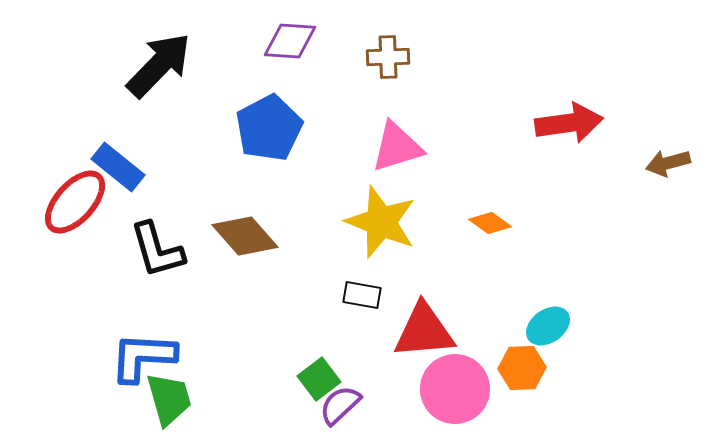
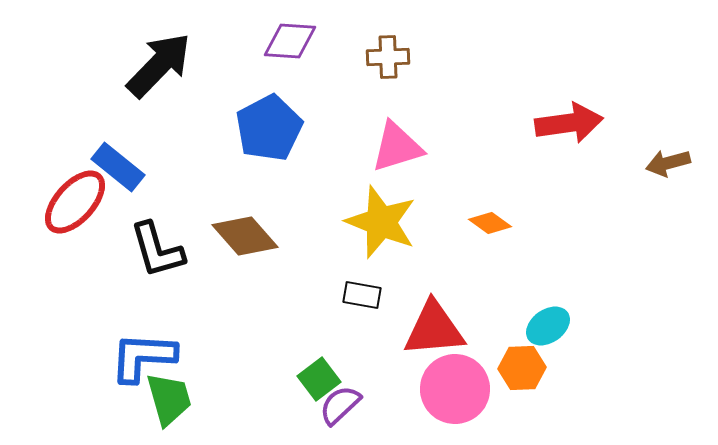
red triangle: moved 10 px right, 2 px up
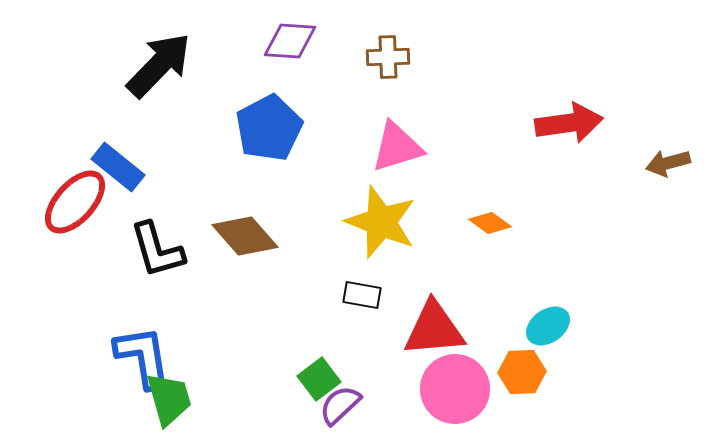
blue L-shape: rotated 78 degrees clockwise
orange hexagon: moved 4 px down
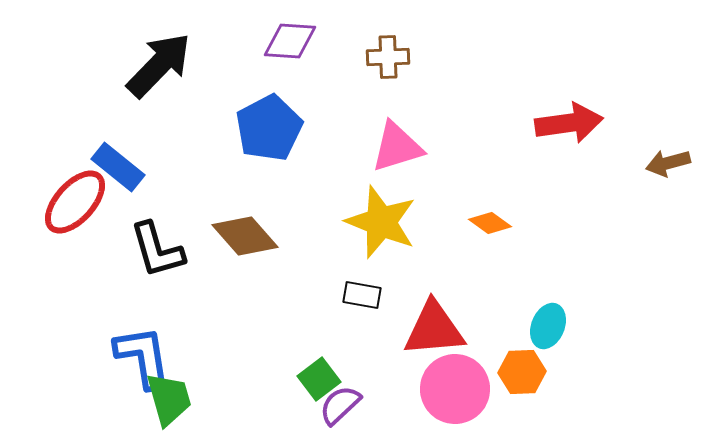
cyan ellipse: rotated 33 degrees counterclockwise
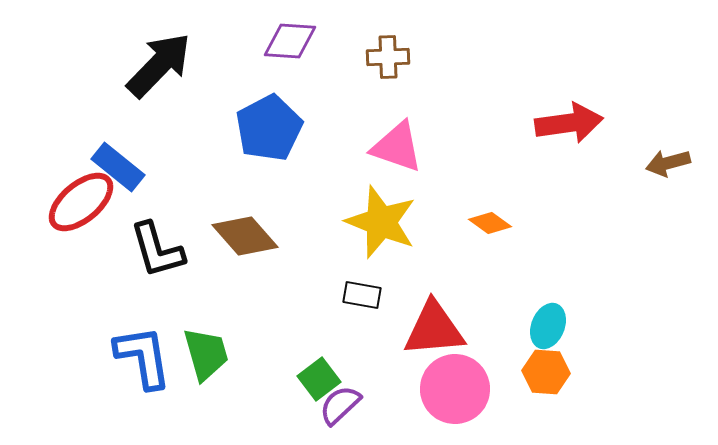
pink triangle: rotated 36 degrees clockwise
red ellipse: moved 6 px right; rotated 8 degrees clockwise
orange hexagon: moved 24 px right; rotated 6 degrees clockwise
green trapezoid: moved 37 px right, 45 px up
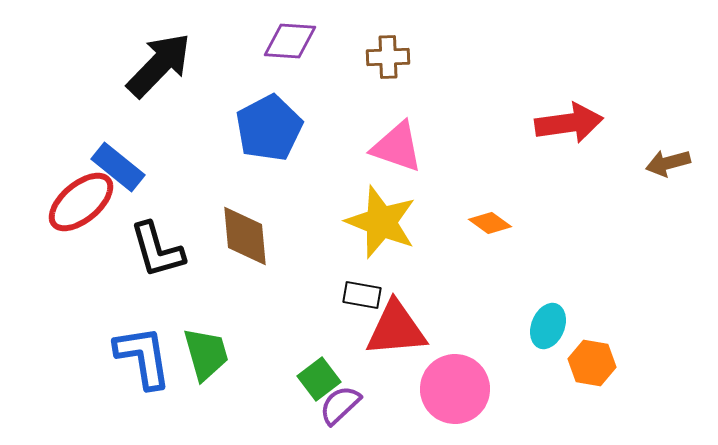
brown diamond: rotated 36 degrees clockwise
red triangle: moved 38 px left
orange hexagon: moved 46 px right, 9 px up; rotated 6 degrees clockwise
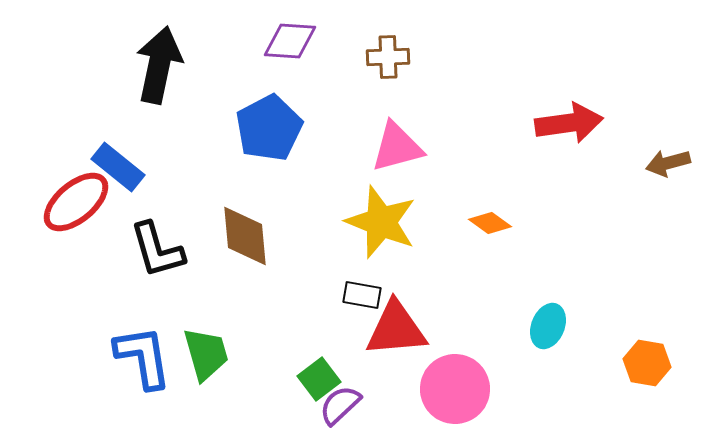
black arrow: rotated 32 degrees counterclockwise
pink triangle: rotated 34 degrees counterclockwise
red ellipse: moved 5 px left
orange hexagon: moved 55 px right
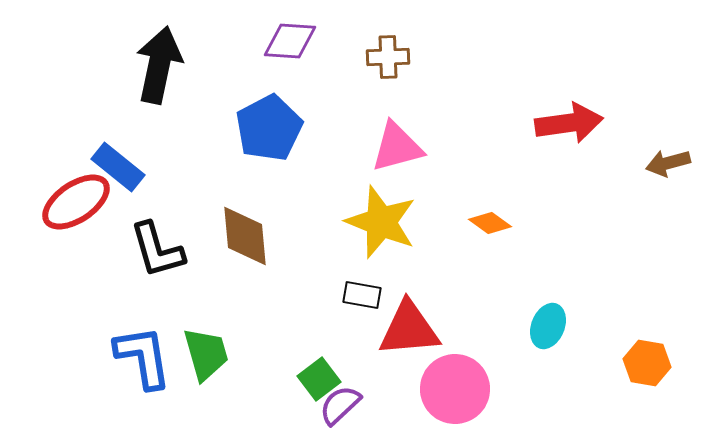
red ellipse: rotated 6 degrees clockwise
red triangle: moved 13 px right
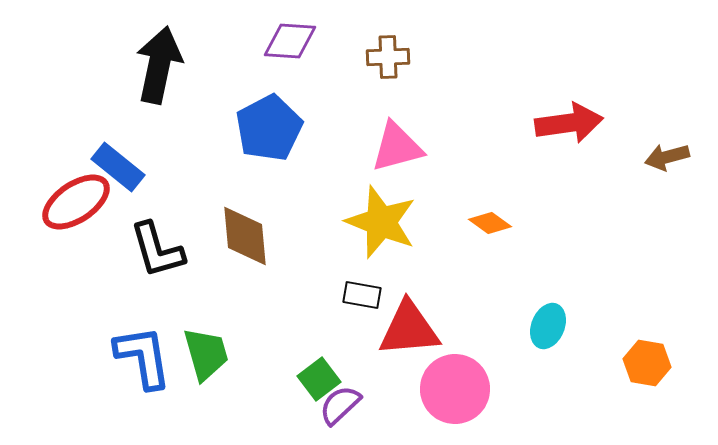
brown arrow: moved 1 px left, 6 px up
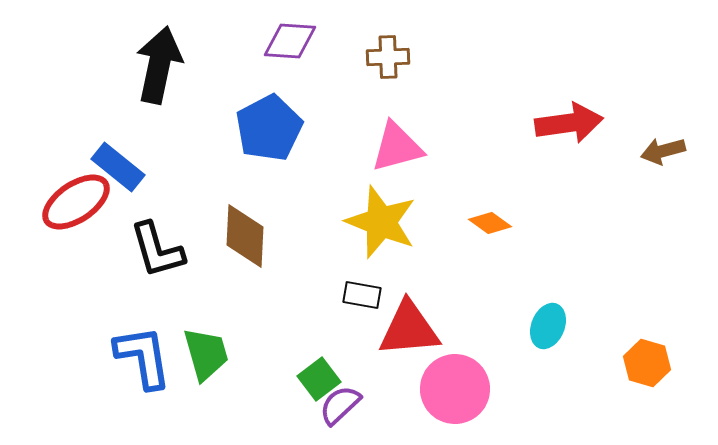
brown arrow: moved 4 px left, 6 px up
brown diamond: rotated 8 degrees clockwise
orange hexagon: rotated 6 degrees clockwise
